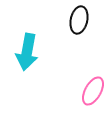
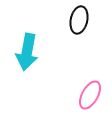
pink ellipse: moved 3 px left, 4 px down
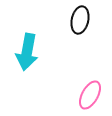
black ellipse: moved 1 px right
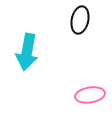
pink ellipse: rotated 52 degrees clockwise
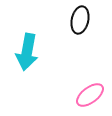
pink ellipse: rotated 28 degrees counterclockwise
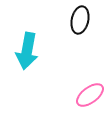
cyan arrow: moved 1 px up
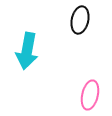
pink ellipse: rotated 40 degrees counterclockwise
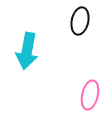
black ellipse: moved 1 px down
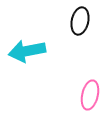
cyan arrow: rotated 69 degrees clockwise
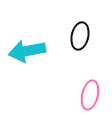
black ellipse: moved 15 px down
